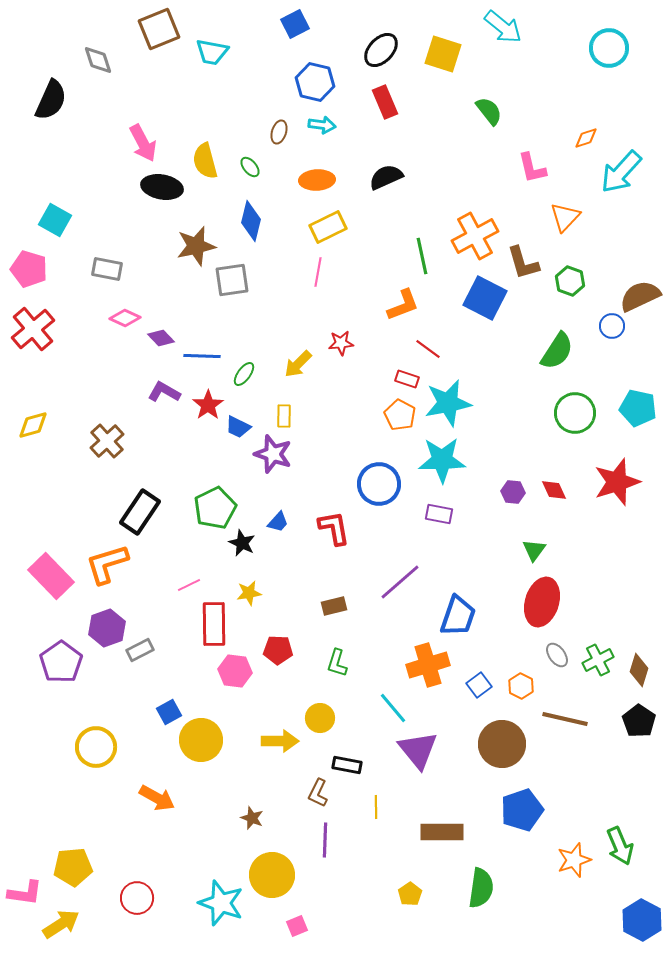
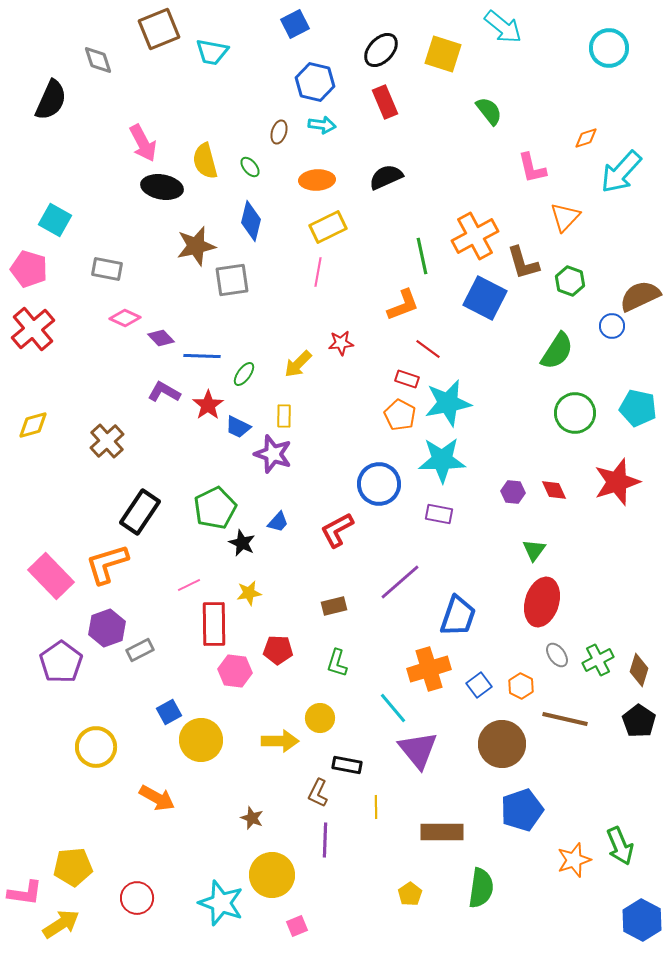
red L-shape at (334, 528): moved 3 px right, 2 px down; rotated 108 degrees counterclockwise
orange cross at (428, 665): moved 1 px right, 4 px down
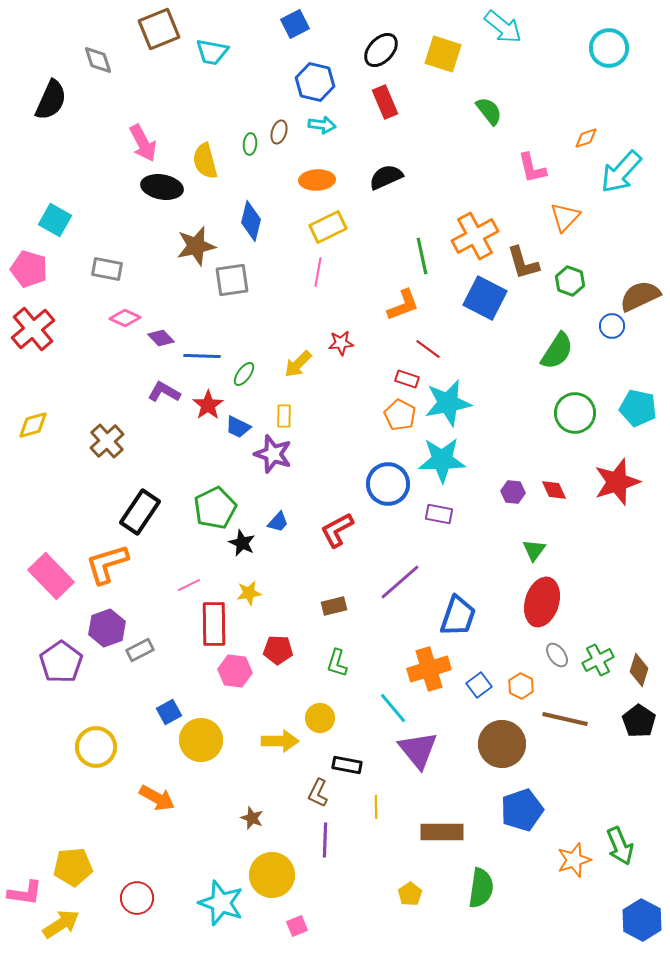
green ellipse at (250, 167): moved 23 px up; rotated 45 degrees clockwise
blue circle at (379, 484): moved 9 px right
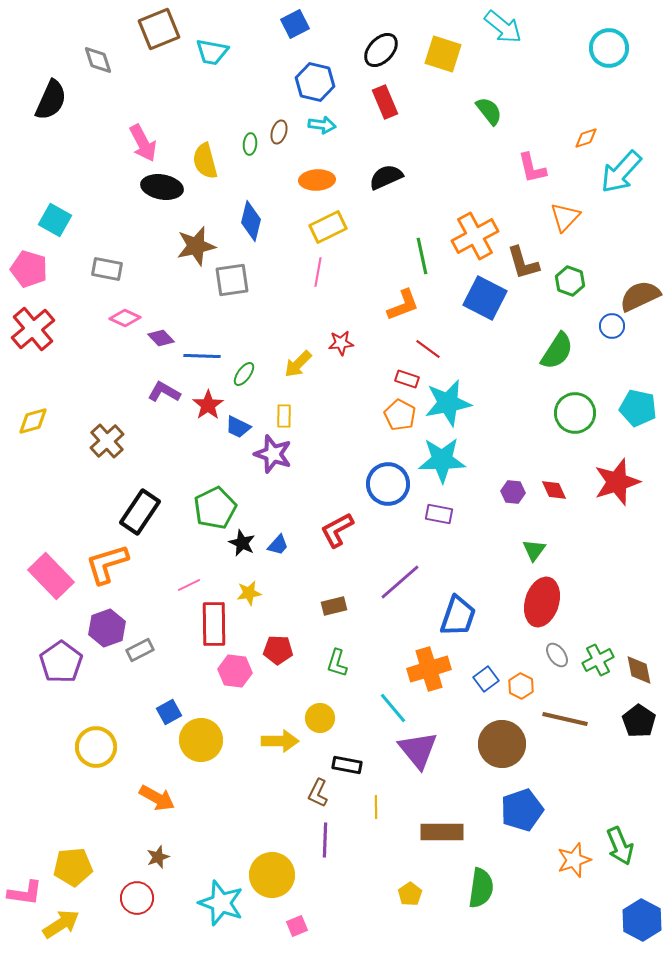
yellow diamond at (33, 425): moved 4 px up
blue trapezoid at (278, 522): moved 23 px down
brown diamond at (639, 670): rotated 28 degrees counterclockwise
blue square at (479, 685): moved 7 px right, 6 px up
brown star at (252, 818): moved 94 px left, 39 px down; rotated 30 degrees clockwise
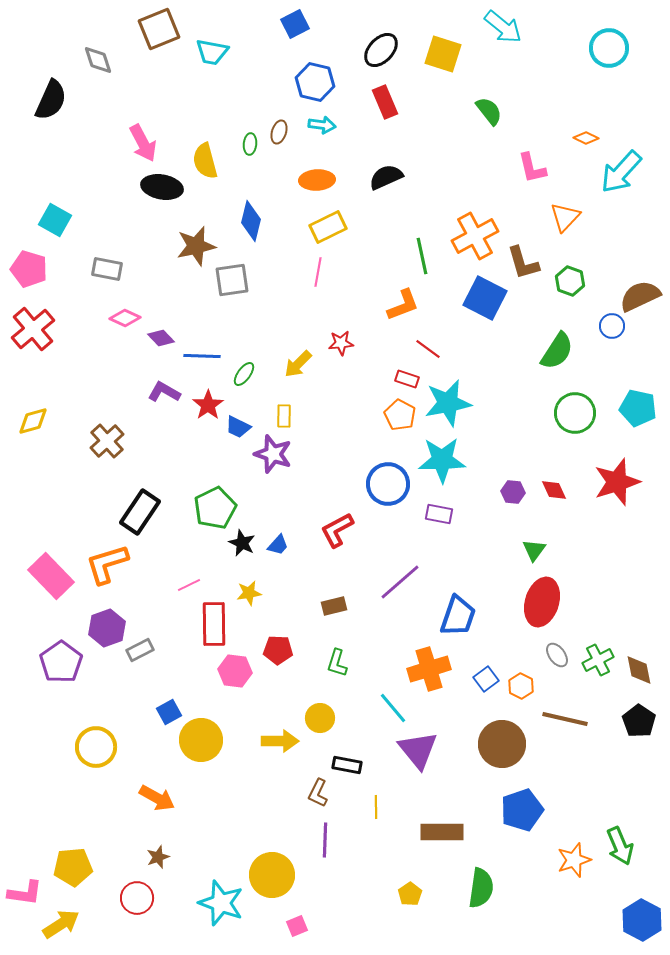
orange diamond at (586, 138): rotated 45 degrees clockwise
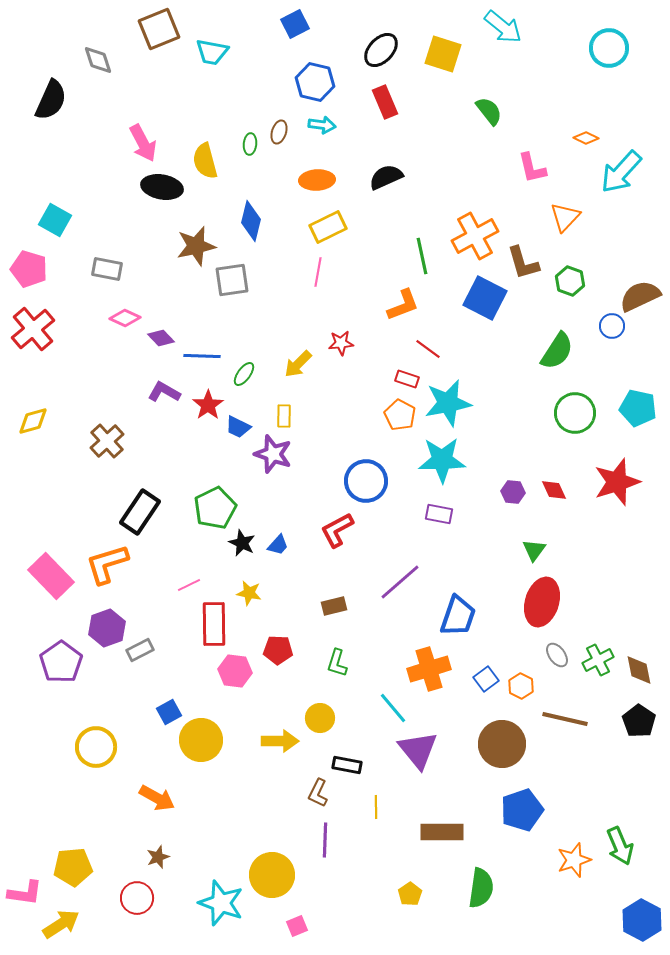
blue circle at (388, 484): moved 22 px left, 3 px up
yellow star at (249, 593): rotated 20 degrees clockwise
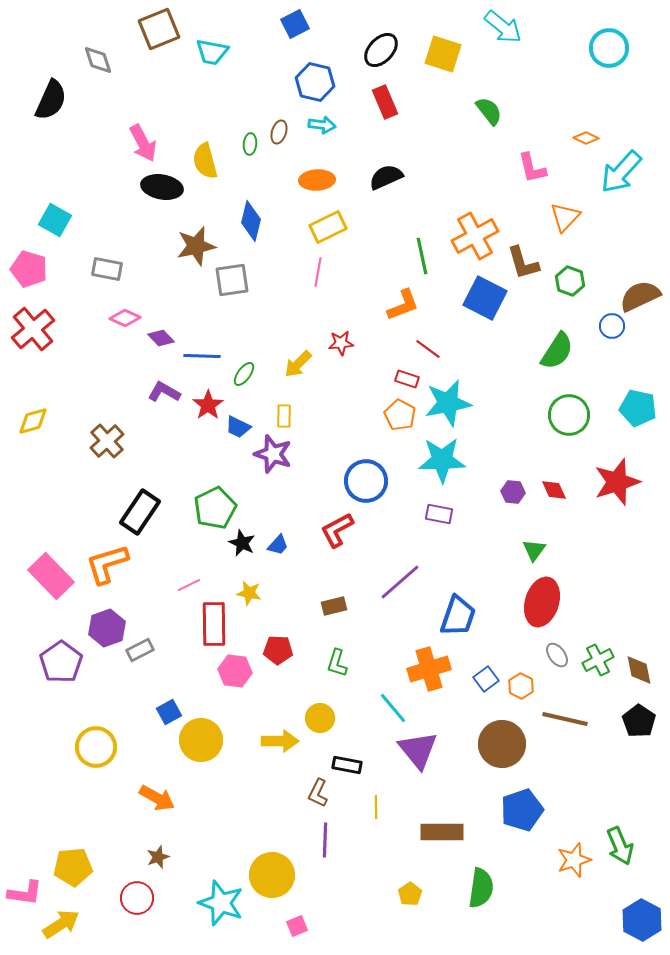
green circle at (575, 413): moved 6 px left, 2 px down
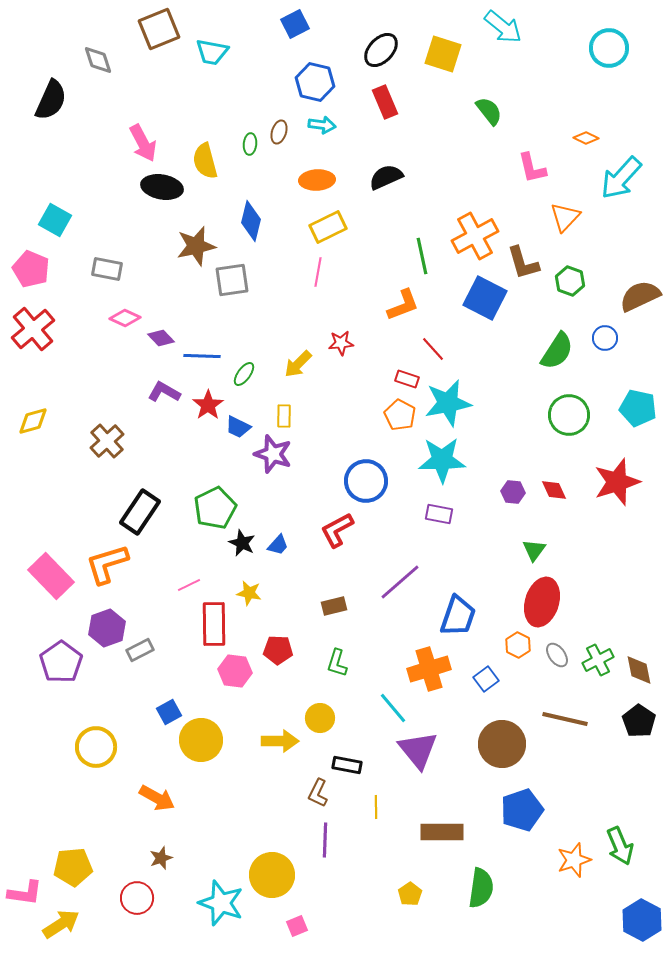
cyan arrow at (621, 172): moved 6 px down
pink pentagon at (29, 269): moved 2 px right; rotated 6 degrees clockwise
blue circle at (612, 326): moved 7 px left, 12 px down
red line at (428, 349): moved 5 px right; rotated 12 degrees clockwise
orange hexagon at (521, 686): moved 3 px left, 41 px up
brown star at (158, 857): moved 3 px right, 1 px down
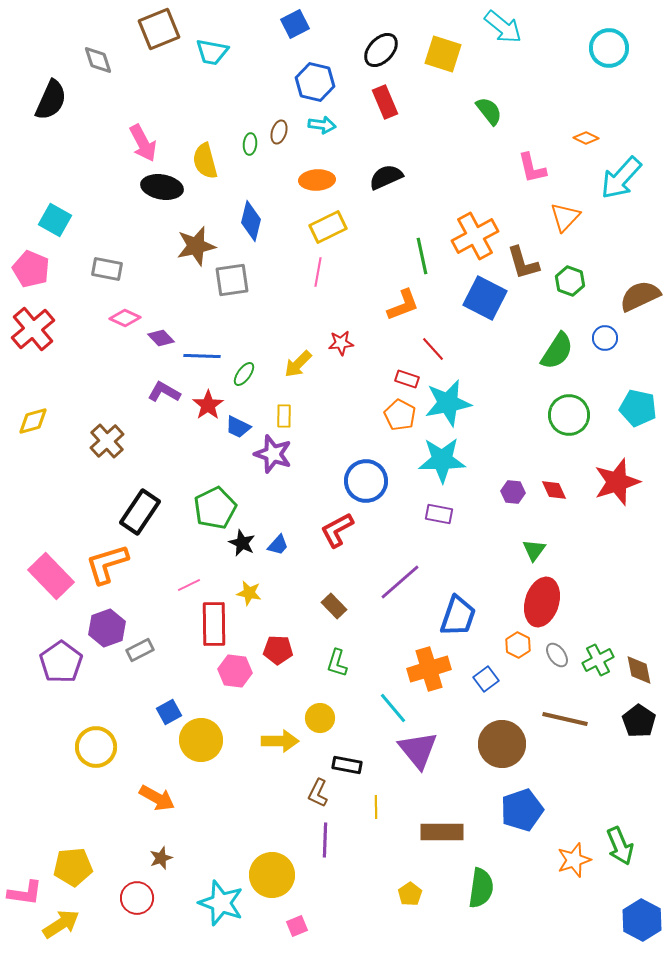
brown rectangle at (334, 606): rotated 60 degrees clockwise
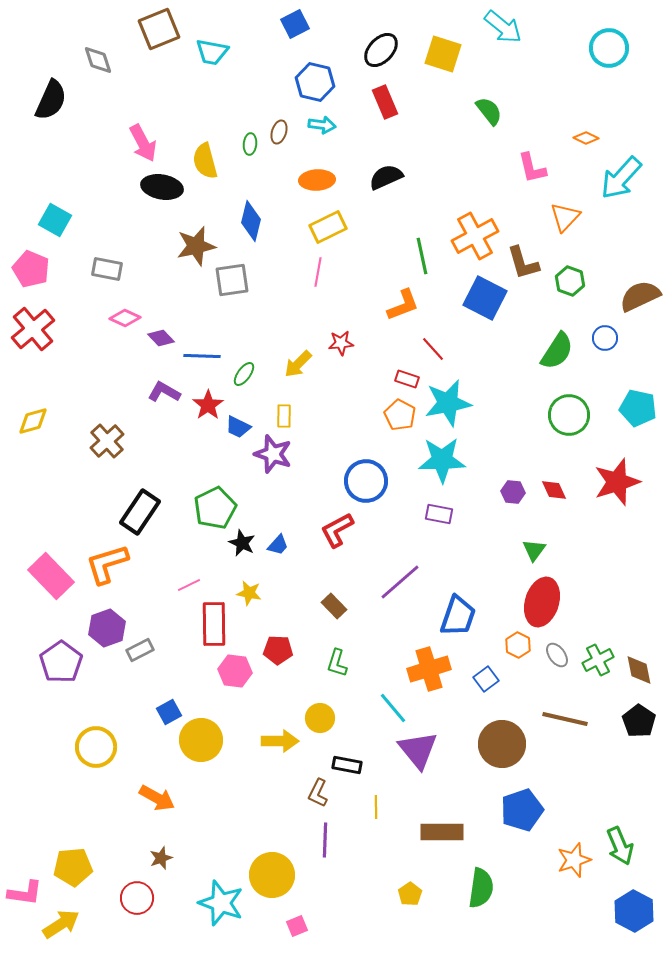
blue hexagon at (642, 920): moved 8 px left, 9 px up
